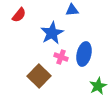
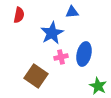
blue triangle: moved 2 px down
red semicircle: rotated 28 degrees counterclockwise
pink cross: rotated 32 degrees counterclockwise
brown square: moved 3 px left; rotated 10 degrees counterclockwise
green star: rotated 18 degrees counterclockwise
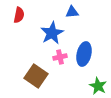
pink cross: moved 1 px left
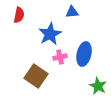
blue star: moved 2 px left, 1 px down
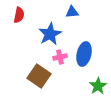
brown square: moved 3 px right
green star: rotated 12 degrees clockwise
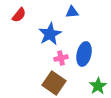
red semicircle: rotated 28 degrees clockwise
pink cross: moved 1 px right, 1 px down
brown square: moved 15 px right, 7 px down
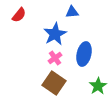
blue star: moved 5 px right
pink cross: moved 6 px left; rotated 24 degrees counterclockwise
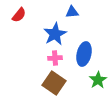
pink cross: rotated 32 degrees clockwise
green star: moved 6 px up
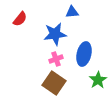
red semicircle: moved 1 px right, 4 px down
blue star: rotated 20 degrees clockwise
pink cross: moved 1 px right, 1 px down; rotated 16 degrees counterclockwise
